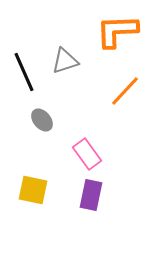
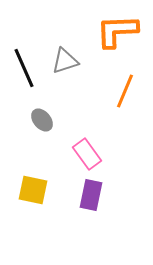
black line: moved 4 px up
orange line: rotated 20 degrees counterclockwise
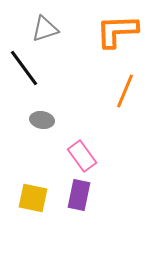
gray triangle: moved 20 px left, 32 px up
black line: rotated 12 degrees counterclockwise
gray ellipse: rotated 40 degrees counterclockwise
pink rectangle: moved 5 px left, 2 px down
yellow square: moved 8 px down
purple rectangle: moved 12 px left
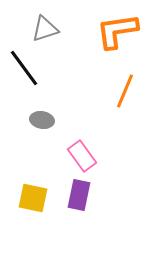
orange L-shape: rotated 6 degrees counterclockwise
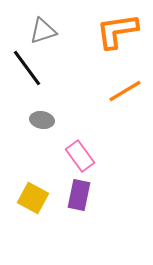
gray triangle: moved 2 px left, 2 px down
black line: moved 3 px right
orange line: rotated 36 degrees clockwise
pink rectangle: moved 2 px left
yellow square: rotated 16 degrees clockwise
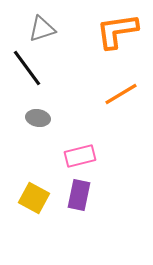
gray triangle: moved 1 px left, 2 px up
orange line: moved 4 px left, 3 px down
gray ellipse: moved 4 px left, 2 px up
pink rectangle: rotated 68 degrees counterclockwise
yellow square: moved 1 px right
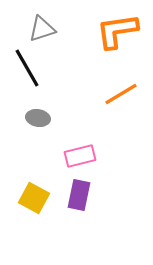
black line: rotated 6 degrees clockwise
